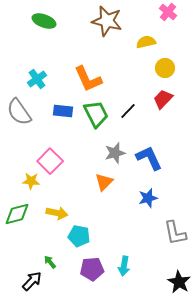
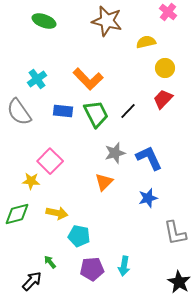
orange L-shape: rotated 20 degrees counterclockwise
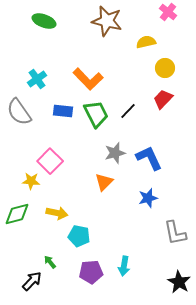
purple pentagon: moved 1 px left, 3 px down
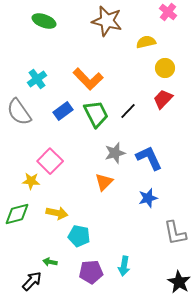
blue rectangle: rotated 42 degrees counterclockwise
green arrow: rotated 40 degrees counterclockwise
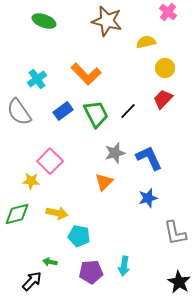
orange L-shape: moved 2 px left, 5 px up
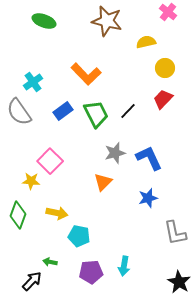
cyan cross: moved 4 px left, 3 px down
orange triangle: moved 1 px left
green diamond: moved 1 px right, 1 px down; rotated 56 degrees counterclockwise
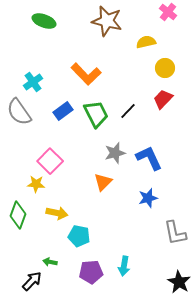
yellow star: moved 5 px right, 3 px down
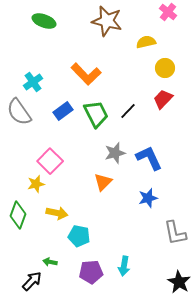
yellow star: rotated 18 degrees counterclockwise
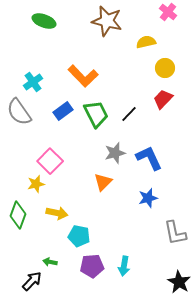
orange L-shape: moved 3 px left, 2 px down
black line: moved 1 px right, 3 px down
purple pentagon: moved 1 px right, 6 px up
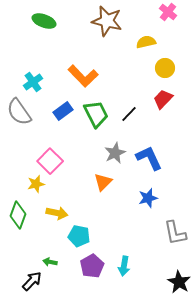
gray star: rotated 10 degrees counterclockwise
purple pentagon: rotated 25 degrees counterclockwise
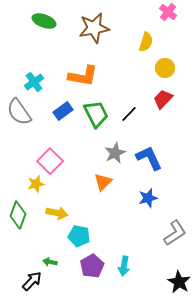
brown star: moved 13 px left, 7 px down; rotated 24 degrees counterclockwise
yellow semicircle: rotated 120 degrees clockwise
orange L-shape: rotated 36 degrees counterclockwise
cyan cross: moved 1 px right
gray L-shape: rotated 112 degrees counterclockwise
